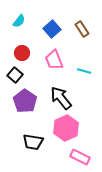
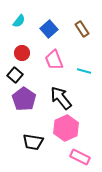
blue square: moved 3 px left
purple pentagon: moved 1 px left, 2 px up
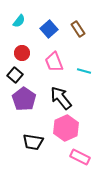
brown rectangle: moved 4 px left
pink trapezoid: moved 2 px down
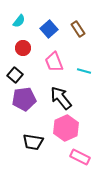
red circle: moved 1 px right, 5 px up
purple pentagon: rotated 30 degrees clockwise
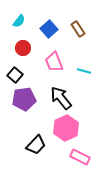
black trapezoid: moved 3 px right, 3 px down; rotated 55 degrees counterclockwise
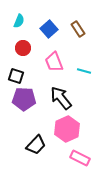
cyan semicircle: rotated 16 degrees counterclockwise
black square: moved 1 px right, 1 px down; rotated 21 degrees counterclockwise
purple pentagon: rotated 10 degrees clockwise
pink hexagon: moved 1 px right, 1 px down
pink rectangle: moved 1 px down
